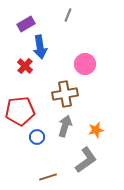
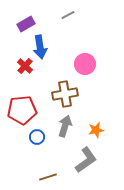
gray line: rotated 40 degrees clockwise
red pentagon: moved 2 px right, 1 px up
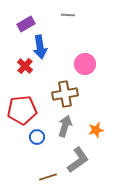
gray line: rotated 32 degrees clockwise
gray L-shape: moved 8 px left
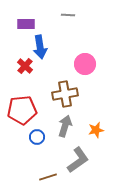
purple rectangle: rotated 30 degrees clockwise
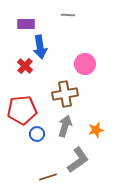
blue circle: moved 3 px up
